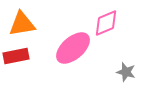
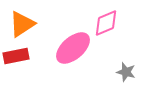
orange triangle: rotated 24 degrees counterclockwise
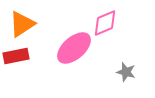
pink diamond: moved 1 px left
pink ellipse: moved 1 px right
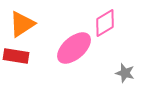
pink diamond: rotated 8 degrees counterclockwise
red rectangle: rotated 20 degrees clockwise
gray star: moved 1 px left, 1 px down
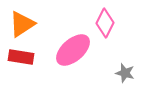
pink diamond: rotated 32 degrees counterclockwise
pink ellipse: moved 1 px left, 2 px down
red rectangle: moved 5 px right, 1 px down
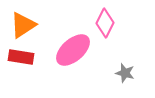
orange triangle: moved 1 px right, 1 px down
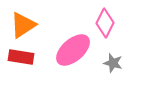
gray star: moved 12 px left, 10 px up
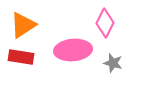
pink ellipse: rotated 36 degrees clockwise
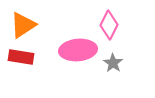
pink diamond: moved 4 px right, 2 px down
pink ellipse: moved 5 px right
gray star: rotated 18 degrees clockwise
